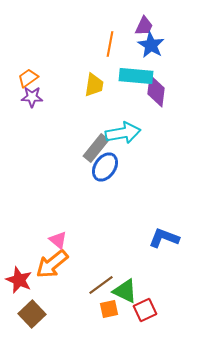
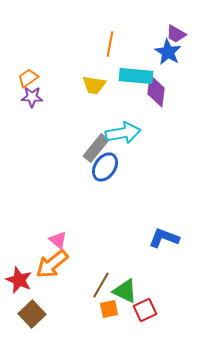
purple trapezoid: moved 32 px right, 8 px down; rotated 95 degrees clockwise
blue star: moved 17 px right, 7 px down
yellow trapezoid: rotated 90 degrees clockwise
brown line: rotated 24 degrees counterclockwise
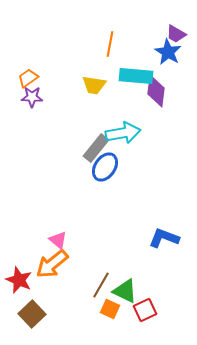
orange square: moved 1 px right; rotated 36 degrees clockwise
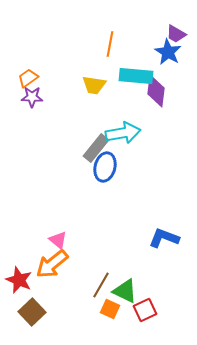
blue ellipse: rotated 20 degrees counterclockwise
brown square: moved 2 px up
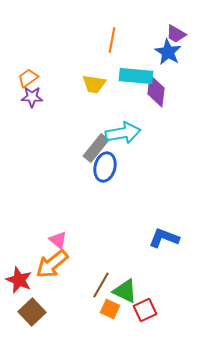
orange line: moved 2 px right, 4 px up
yellow trapezoid: moved 1 px up
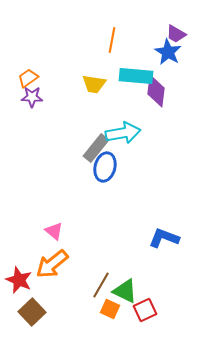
pink triangle: moved 4 px left, 9 px up
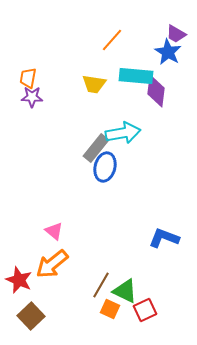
orange line: rotated 30 degrees clockwise
orange trapezoid: rotated 45 degrees counterclockwise
brown square: moved 1 px left, 4 px down
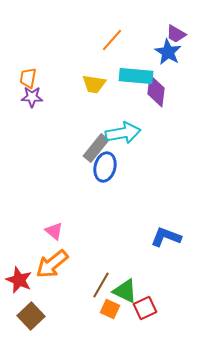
blue L-shape: moved 2 px right, 1 px up
red square: moved 2 px up
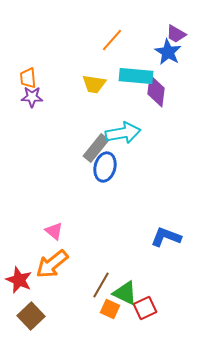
orange trapezoid: rotated 15 degrees counterclockwise
green triangle: moved 2 px down
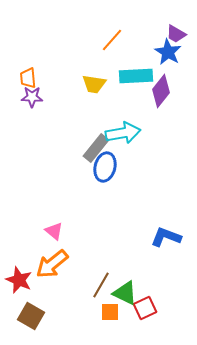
cyan rectangle: rotated 8 degrees counterclockwise
purple diamond: moved 5 px right; rotated 32 degrees clockwise
orange square: moved 3 px down; rotated 24 degrees counterclockwise
brown square: rotated 16 degrees counterclockwise
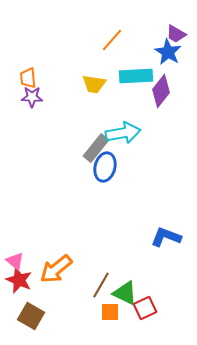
pink triangle: moved 39 px left, 30 px down
orange arrow: moved 4 px right, 5 px down
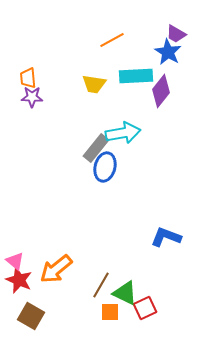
orange line: rotated 20 degrees clockwise
